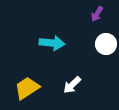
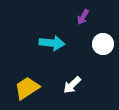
purple arrow: moved 14 px left, 3 px down
white circle: moved 3 px left
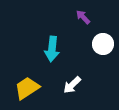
purple arrow: rotated 105 degrees clockwise
cyan arrow: moved 6 px down; rotated 90 degrees clockwise
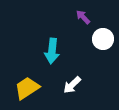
white circle: moved 5 px up
cyan arrow: moved 2 px down
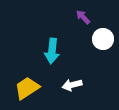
white arrow: rotated 30 degrees clockwise
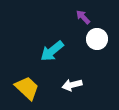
white circle: moved 6 px left
cyan arrow: rotated 45 degrees clockwise
yellow trapezoid: rotated 76 degrees clockwise
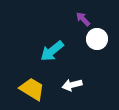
purple arrow: moved 2 px down
yellow trapezoid: moved 5 px right, 1 px down; rotated 12 degrees counterclockwise
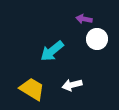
purple arrow: moved 1 px right; rotated 35 degrees counterclockwise
